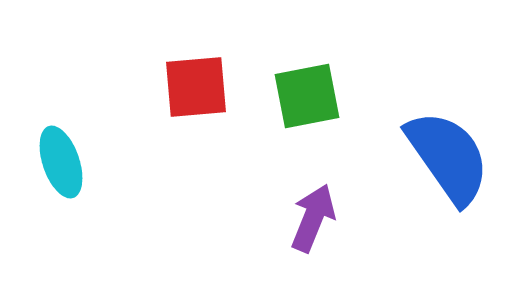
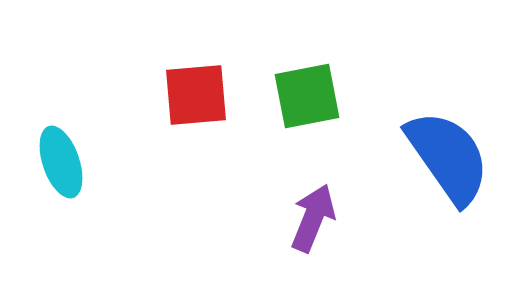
red square: moved 8 px down
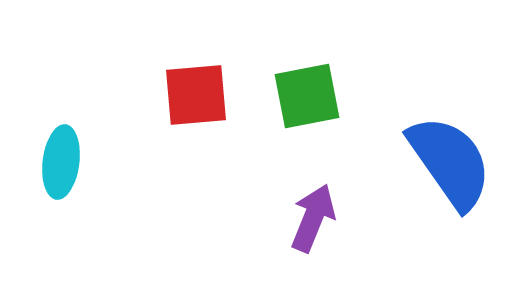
blue semicircle: moved 2 px right, 5 px down
cyan ellipse: rotated 26 degrees clockwise
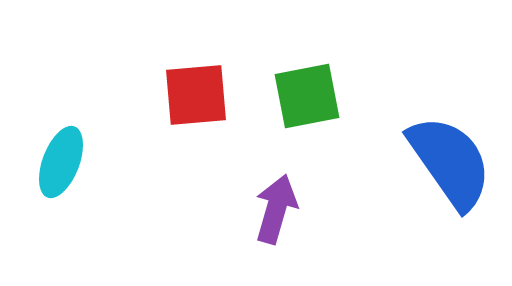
cyan ellipse: rotated 14 degrees clockwise
purple arrow: moved 37 px left, 9 px up; rotated 6 degrees counterclockwise
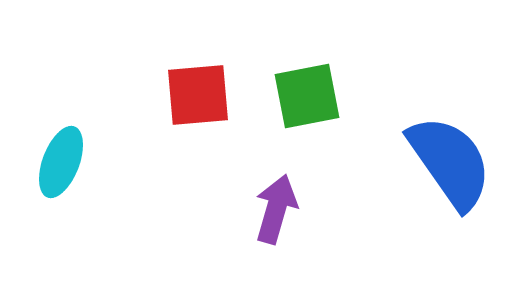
red square: moved 2 px right
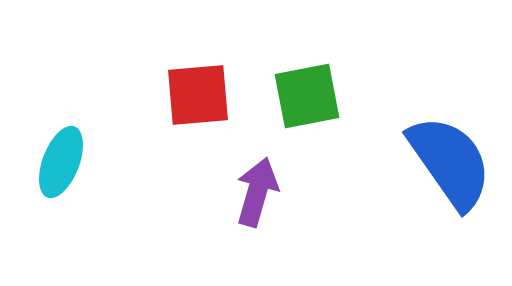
purple arrow: moved 19 px left, 17 px up
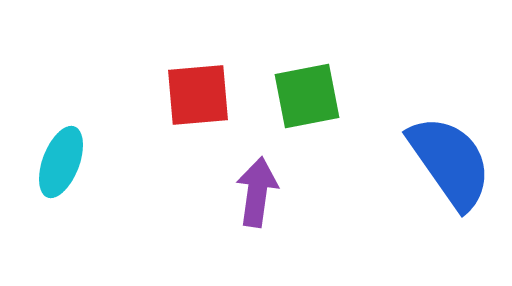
purple arrow: rotated 8 degrees counterclockwise
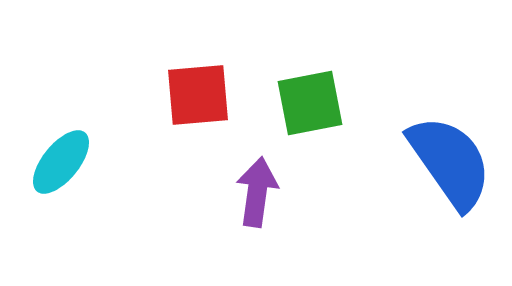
green square: moved 3 px right, 7 px down
cyan ellipse: rotated 18 degrees clockwise
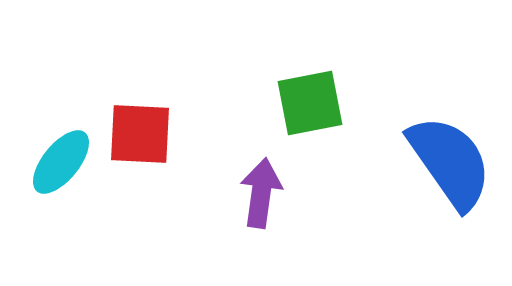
red square: moved 58 px left, 39 px down; rotated 8 degrees clockwise
purple arrow: moved 4 px right, 1 px down
